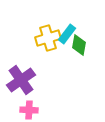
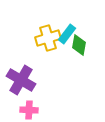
purple cross: rotated 24 degrees counterclockwise
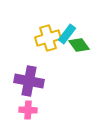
green diamond: rotated 45 degrees counterclockwise
purple cross: moved 8 px right, 1 px down; rotated 20 degrees counterclockwise
pink cross: moved 1 px left
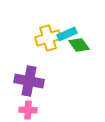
cyan rectangle: rotated 30 degrees clockwise
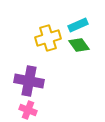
cyan rectangle: moved 11 px right, 9 px up
pink cross: rotated 18 degrees clockwise
